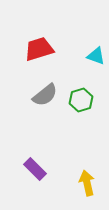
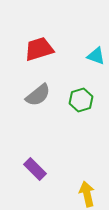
gray semicircle: moved 7 px left
yellow arrow: moved 11 px down
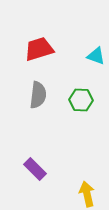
gray semicircle: rotated 44 degrees counterclockwise
green hexagon: rotated 20 degrees clockwise
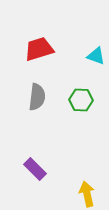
gray semicircle: moved 1 px left, 2 px down
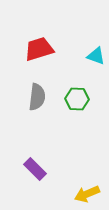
green hexagon: moved 4 px left, 1 px up
yellow arrow: rotated 100 degrees counterclockwise
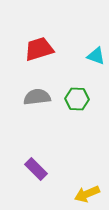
gray semicircle: rotated 104 degrees counterclockwise
purple rectangle: moved 1 px right
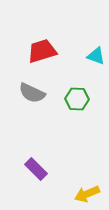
red trapezoid: moved 3 px right, 2 px down
gray semicircle: moved 5 px left, 4 px up; rotated 148 degrees counterclockwise
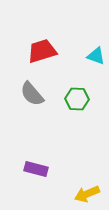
gray semicircle: moved 1 px down; rotated 24 degrees clockwise
purple rectangle: rotated 30 degrees counterclockwise
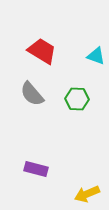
red trapezoid: rotated 48 degrees clockwise
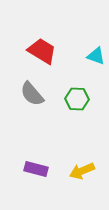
yellow arrow: moved 5 px left, 23 px up
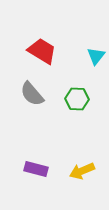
cyan triangle: rotated 48 degrees clockwise
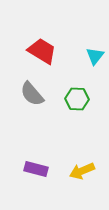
cyan triangle: moved 1 px left
